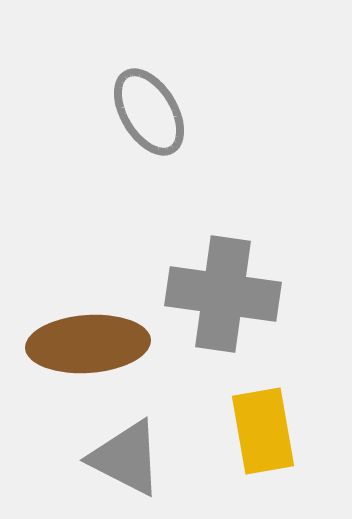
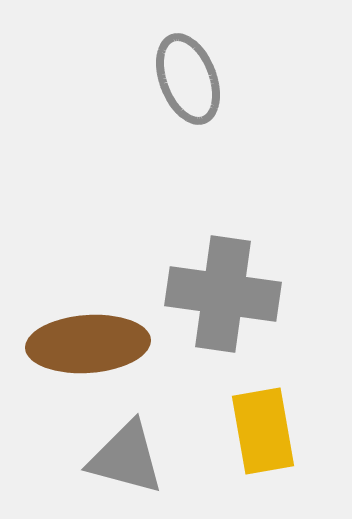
gray ellipse: moved 39 px right, 33 px up; rotated 10 degrees clockwise
gray triangle: rotated 12 degrees counterclockwise
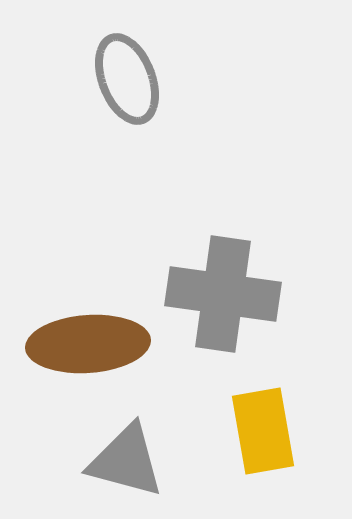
gray ellipse: moved 61 px left
gray triangle: moved 3 px down
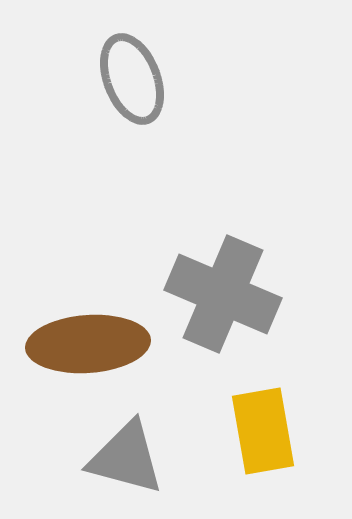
gray ellipse: moved 5 px right
gray cross: rotated 15 degrees clockwise
gray triangle: moved 3 px up
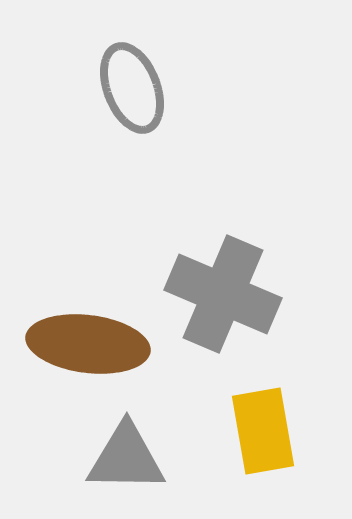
gray ellipse: moved 9 px down
brown ellipse: rotated 11 degrees clockwise
gray triangle: rotated 14 degrees counterclockwise
